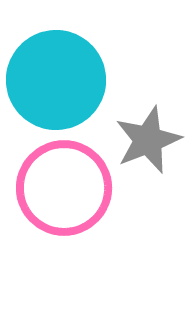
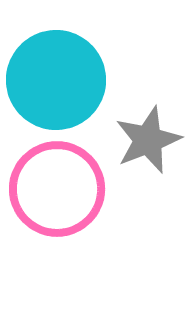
pink circle: moved 7 px left, 1 px down
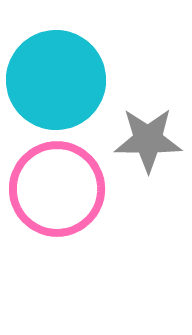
gray star: rotated 22 degrees clockwise
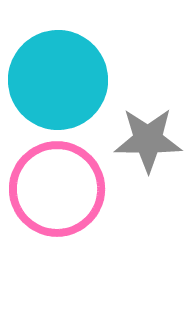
cyan circle: moved 2 px right
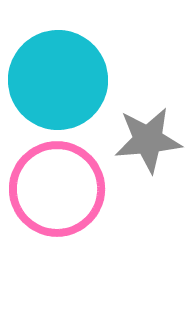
gray star: rotated 6 degrees counterclockwise
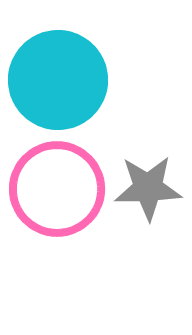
gray star: moved 48 px down; rotated 4 degrees clockwise
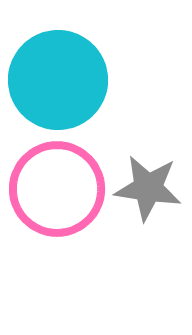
gray star: rotated 10 degrees clockwise
